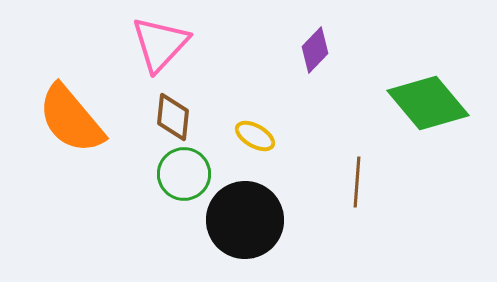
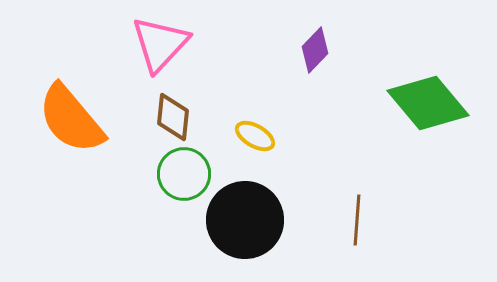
brown line: moved 38 px down
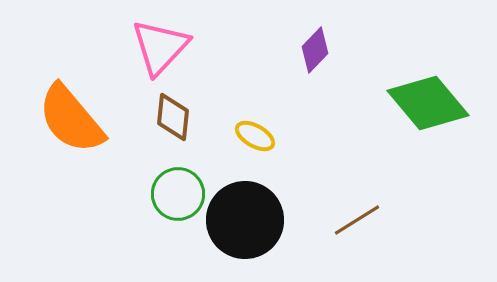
pink triangle: moved 3 px down
green circle: moved 6 px left, 20 px down
brown line: rotated 54 degrees clockwise
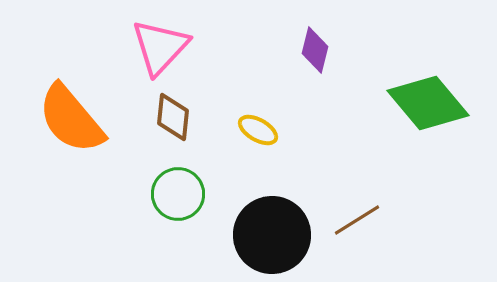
purple diamond: rotated 30 degrees counterclockwise
yellow ellipse: moved 3 px right, 6 px up
black circle: moved 27 px right, 15 px down
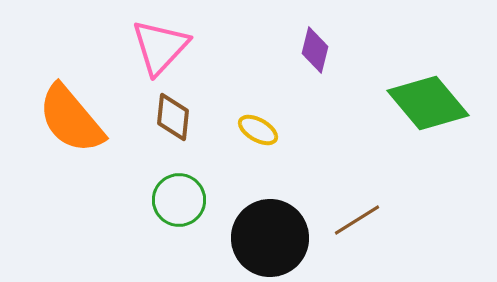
green circle: moved 1 px right, 6 px down
black circle: moved 2 px left, 3 px down
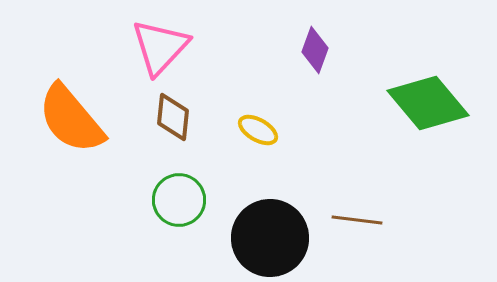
purple diamond: rotated 6 degrees clockwise
brown line: rotated 39 degrees clockwise
